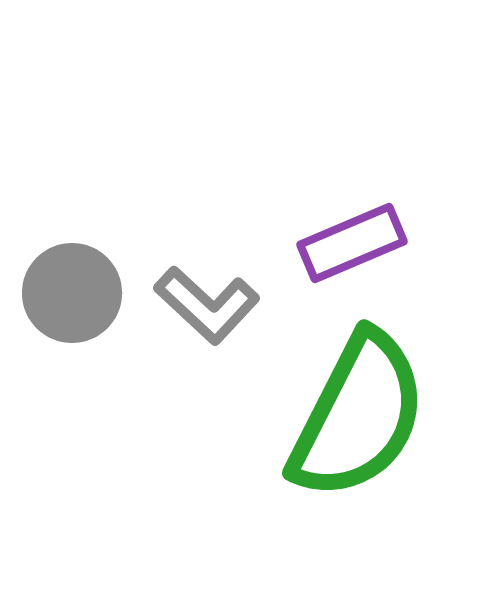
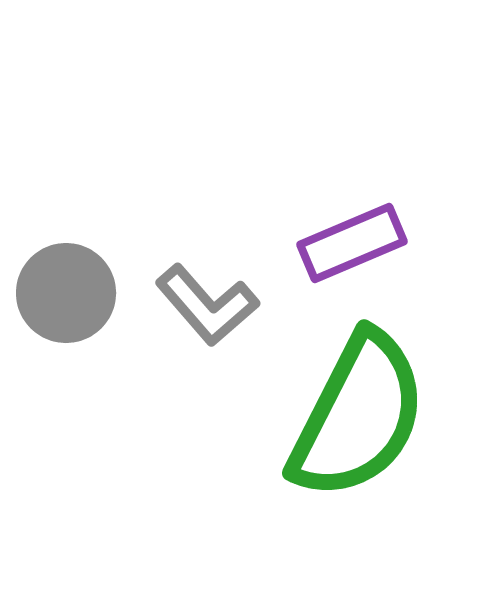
gray circle: moved 6 px left
gray L-shape: rotated 6 degrees clockwise
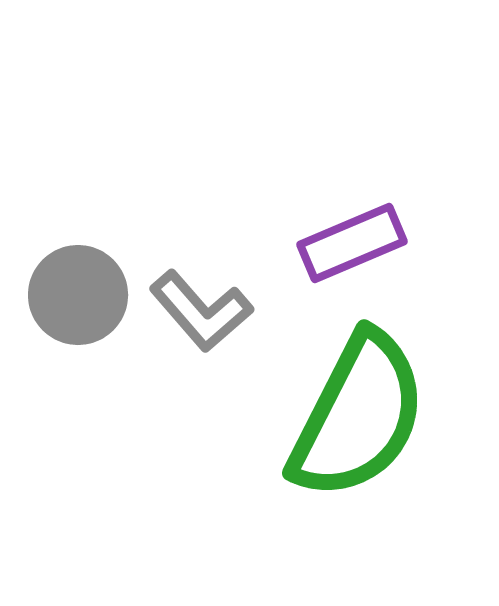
gray circle: moved 12 px right, 2 px down
gray L-shape: moved 6 px left, 6 px down
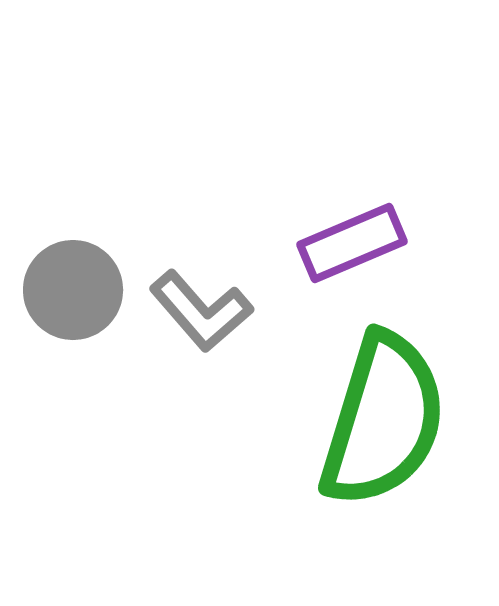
gray circle: moved 5 px left, 5 px up
green semicircle: moved 25 px right, 4 px down; rotated 10 degrees counterclockwise
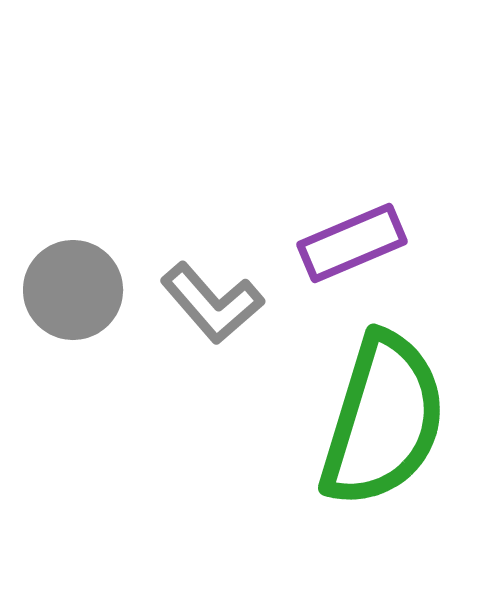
gray L-shape: moved 11 px right, 8 px up
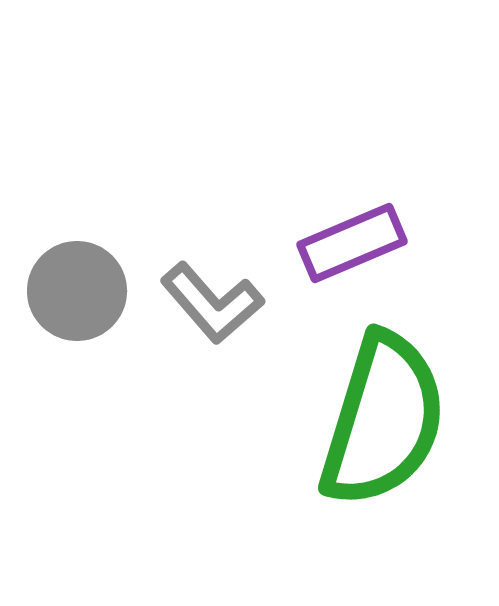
gray circle: moved 4 px right, 1 px down
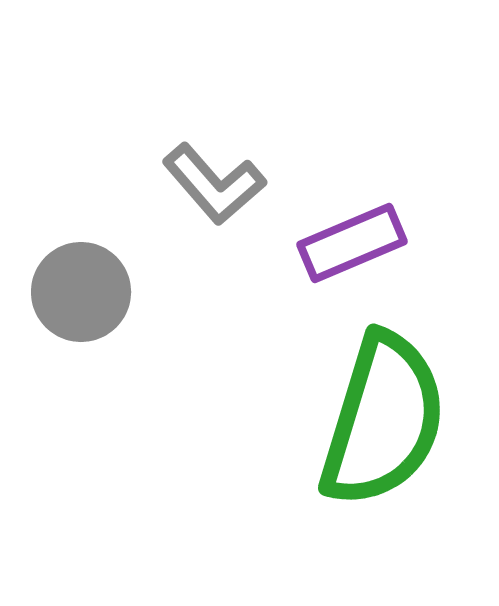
gray circle: moved 4 px right, 1 px down
gray L-shape: moved 2 px right, 119 px up
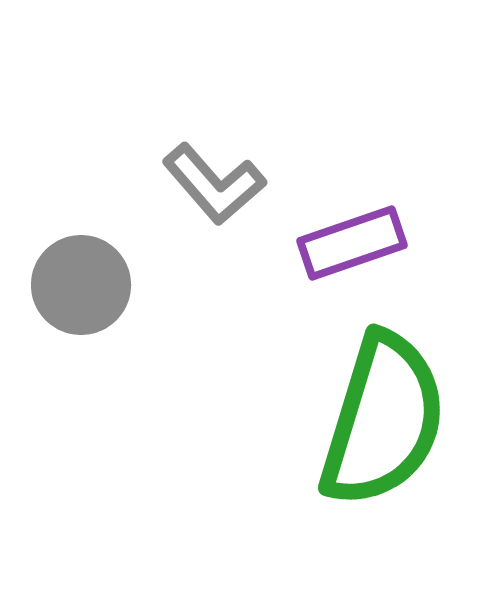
purple rectangle: rotated 4 degrees clockwise
gray circle: moved 7 px up
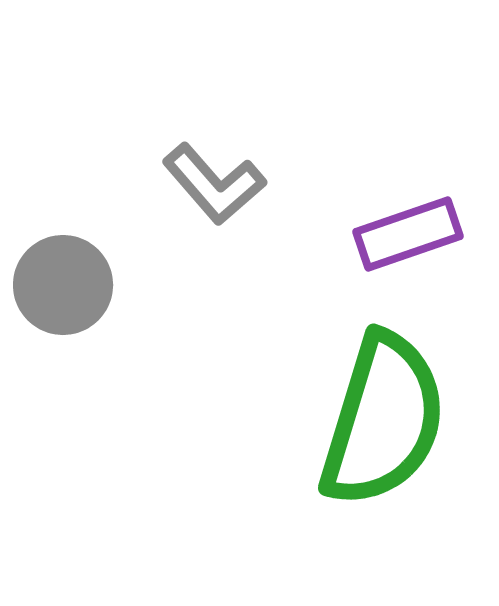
purple rectangle: moved 56 px right, 9 px up
gray circle: moved 18 px left
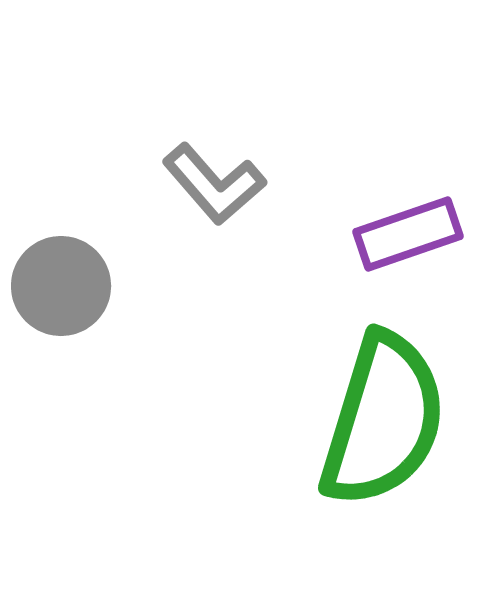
gray circle: moved 2 px left, 1 px down
